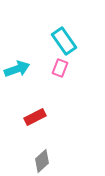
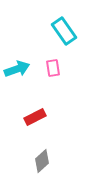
cyan rectangle: moved 10 px up
pink rectangle: moved 7 px left; rotated 30 degrees counterclockwise
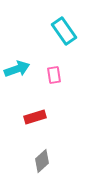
pink rectangle: moved 1 px right, 7 px down
red rectangle: rotated 10 degrees clockwise
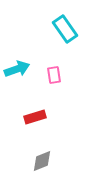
cyan rectangle: moved 1 px right, 2 px up
gray diamond: rotated 20 degrees clockwise
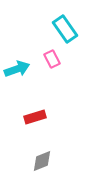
pink rectangle: moved 2 px left, 16 px up; rotated 18 degrees counterclockwise
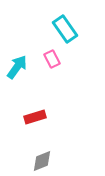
cyan arrow: moved 2 px up; rotated 35 degrees counterclockwise
